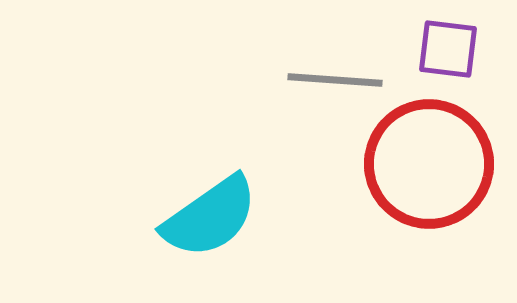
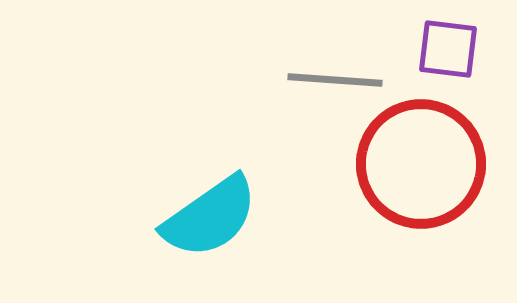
red circle: moved 8 px left
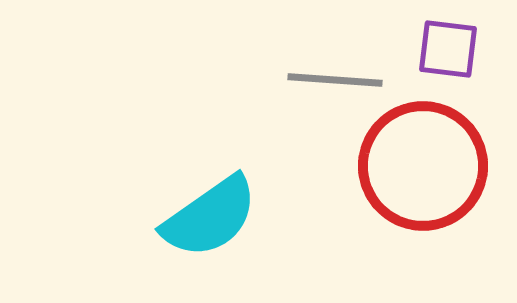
red circle: moved 2 px right, 2 px down
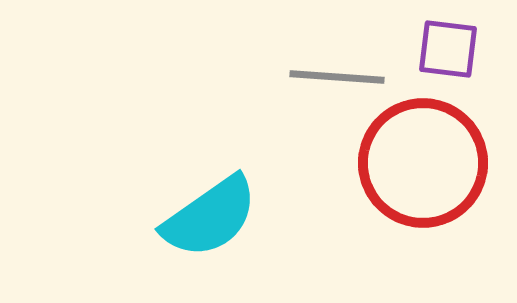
gray line: moved 2 px right, 3 px up
red circle: moved 3 px up
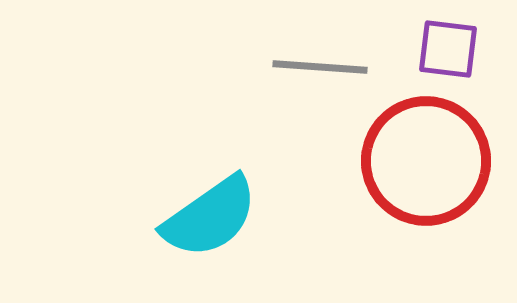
gray line: moved 17 px left, 10 px up
red circle: moved 3 px right, 2 px up
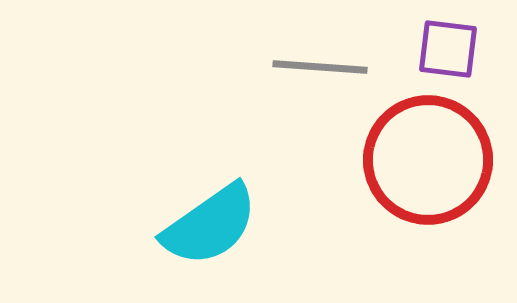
red circle: moved 2 px right, 1 px up
cyan semicircle: moved 8 px down
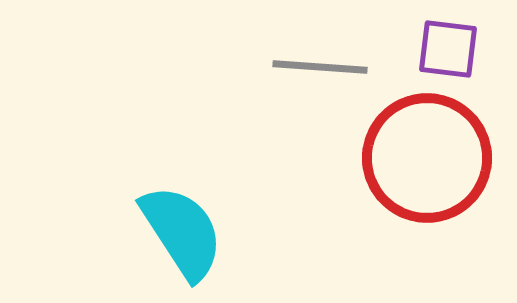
red circle: moved 1 px left, 2 px up
cyan semicircle: moved 28 px left, 7 px down; rotated 88 degrees counterclockwise
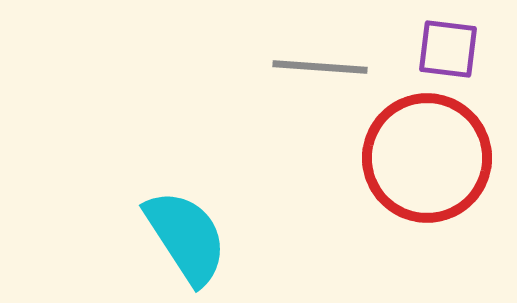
cyan semicircle: moved 4 px right, 5 px down
